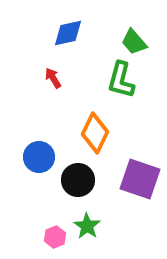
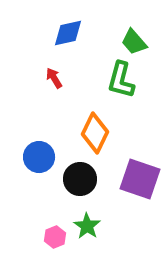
red arrow: moved 1 px right
black circle: moved 2 px right, 1 px up
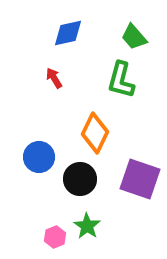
green trapezoid: moved 5 px up
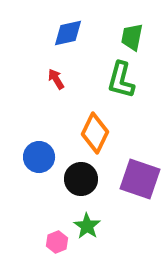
green trapezoid: moved 2 px left; rotated 52 degrees clockwise
red arrow: moved 2 px right, 1 px down
black circle: moved 1 px right
pink hexagon: moved 2 px right, 5 px down
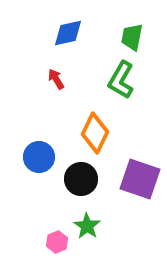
green L-shape: rotated 15 degrees clockwise
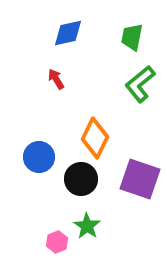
green L-shape: moved 19 px right, 4 px down; rotated 21 degrees clockwise
orange diamond: moved 5 px down
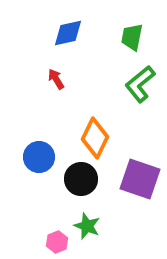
green star: rotated 12 degrees counterclockwise
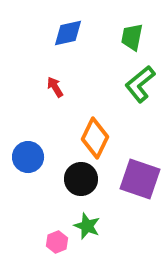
red arrow: moved 1 px left, 8 px down
blue circle: moved 11 px left
